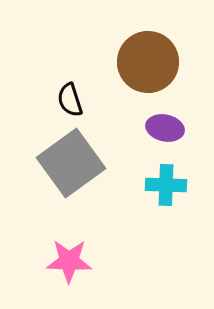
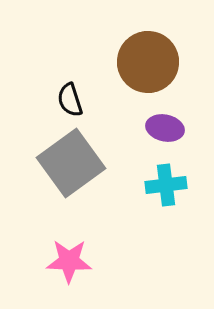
cyan cross: rotated 9 degrees counterclockwise
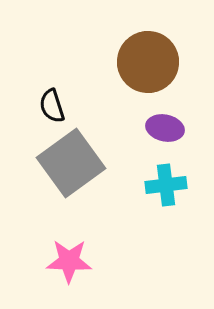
black semicircle: moved 18 px left, 6 px down
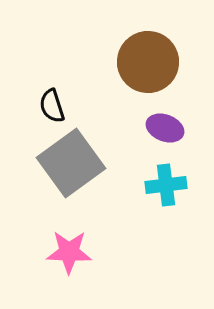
purple ellipse: rotated 9 degrees clockwise
pink star: moved 9 px up
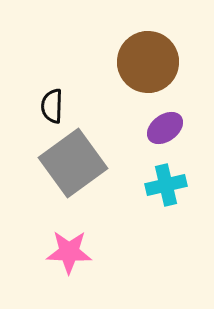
black semicircle: rotated 20 degrees clockwise
purple ellipse: rotated 57 degrees counterclockwise
gray square: moved 2 px right
cyan cross: rotated 6 degrees counterclockwise
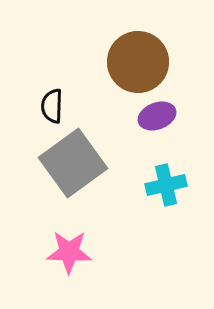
brown circle: moved 10 px left
purple ellipse: moved 8 px left, 12 px up; rotated 15 degrees clockwise
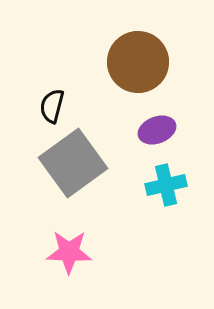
black semicircle: rotated 12 degrees clockwise
purple ellipse: moved 14 px down
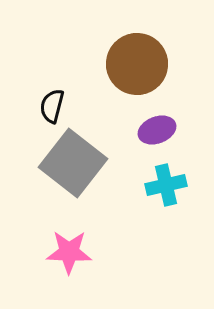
brown circle: moved 1 px left, 2 px down
gray square: rotated 16 degrees counterclockwise
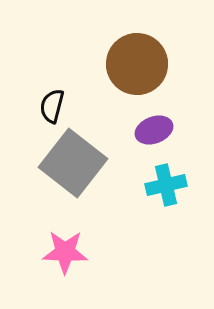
purple ellipse: moved 3 px left
pink star: moved 4 px left
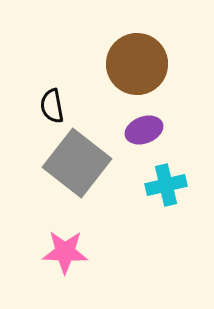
black semicircle: rotated 24 degrees counterclockwise
purple ellipse: moved 10 px left
gray square: moved 4 px right
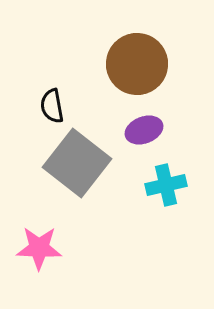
pink star: moved 26 px left, 4 px up
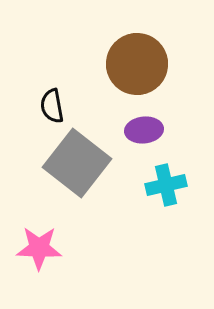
purple ellipse: rotated 15 degrees clockwise
